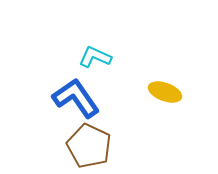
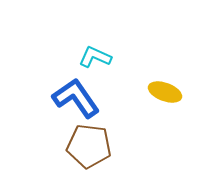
brown pentagon: rotated 18 degrees counterclockwise
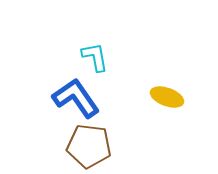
cyan L-shape: rotated 56 degrees clockwise
yellow ellipse: moved 2 px right, 5 px down
